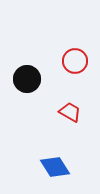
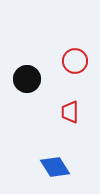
red trapezoid: rotated 120 degrees counterclockwise
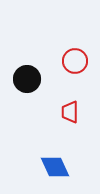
blue diamond: rotated 8 degrees clockwise
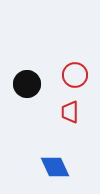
red circle: moved 14 px down
black circle: moved 5 px down
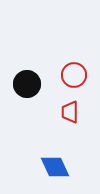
red circle: moved 1 px left
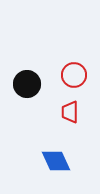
blue diamond: moved 1 px right, 6 px up
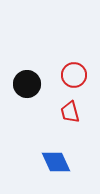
red trapezoid: rotated 15 degrees counterclockwise
blue diamond: moved 1 px down
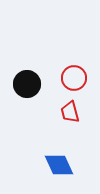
red circle: moved 3 px down
blue diamond: moved 3 px right, 3 px down
